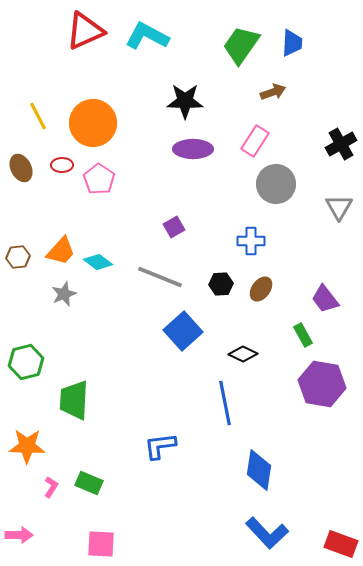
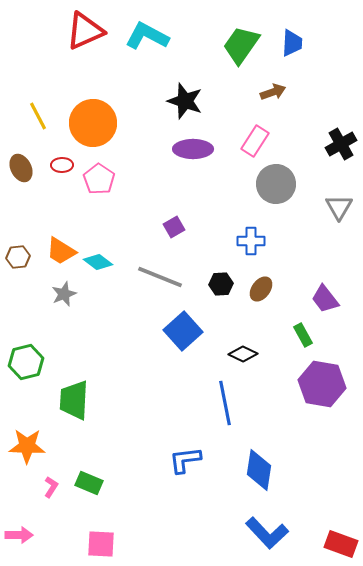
black star at (185, 101): rotated 18 degrees clockwise
orange trapezoid at (61, 251): rotated 80 degrees clockwise
blue L-shape at (160, 446): moved 25 px right, 14 px down
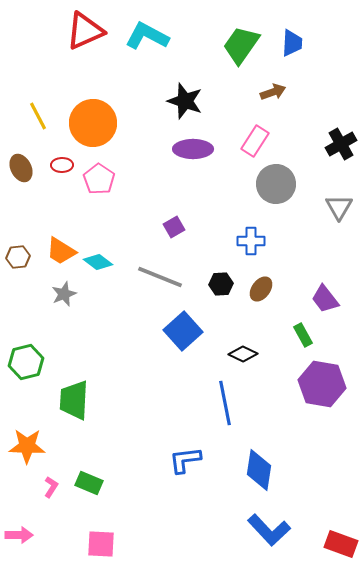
blue L-shape at (267, 533): moved 2 px right, 3 px up
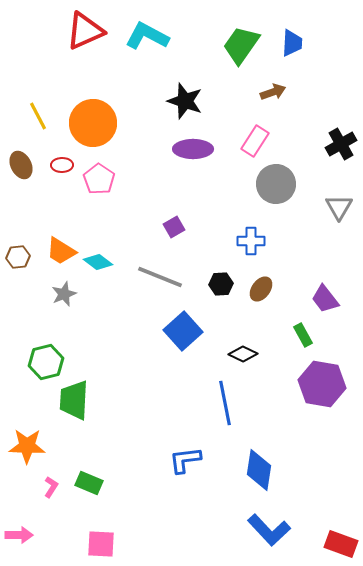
brown ellipse at (21, 168): moved 3 px up
green hexagon at (26, 362): moved 20 px right
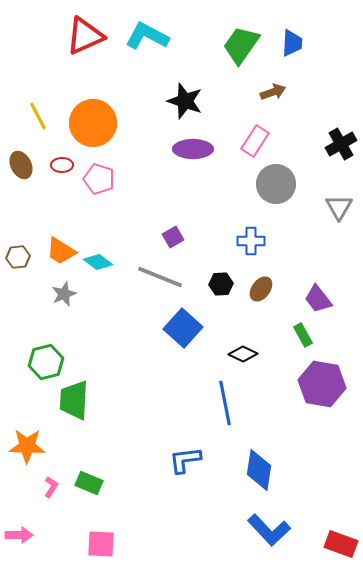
red triangle at (85, 31): moved 5 px down
pink pentagon at (99, 179): rotated 16 degrees counterclockwise
purple square at (174, 227): moved 1 px left, 10 px down
purple trapezoid at (325, 299): moved 7 px left
blue square at (183, 331): moved 3 px up; rotated 6 degrees counterclockwise
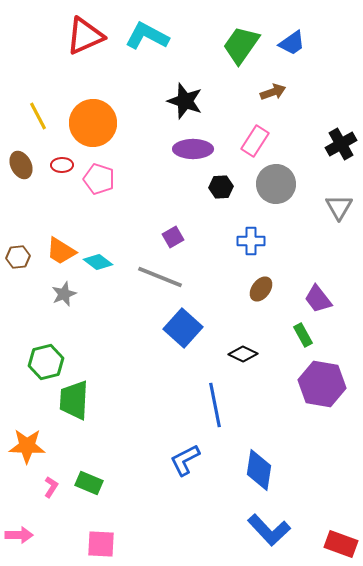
blue trapezoid at (292, 43): rotated 52 degrees clockwise
black hexagon at (221, 284): moved 97 px up
blue line at (225, 403): moved 10 px left, 2 px down
blue L-shape at (185, 460): rotated 20 degrees counterclockwise
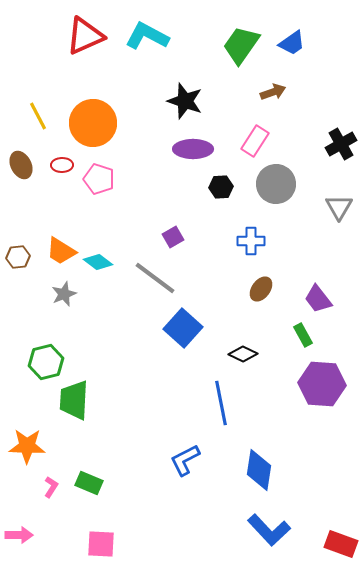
gray line at (160, 277): moved 5 px left, 1 px down; rotated 15 degrees clockwise
purple hexagon at (322, 384): rotated 6 degrees counterclockwise
blue line at (215, 405): moved 6 px right, 2 px up
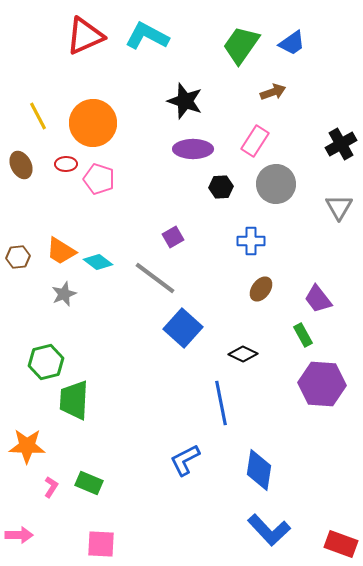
red ellipse at (62, 165): moved 4 px right, 1 px up
